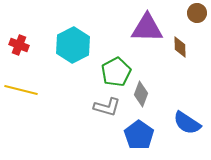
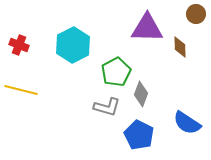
brown circle: moved 1 px left, 1 px down
blue pentagon: rotated 8 degrees counterclockwise
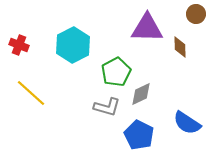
yellow line: moved 10 px right, 3 px down; rotated 28 degrees clockwise
gray diamond: rotated 45 degrees clockwise
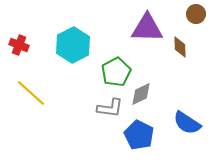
gray L-shape: moved 3 px right, 1 px down; rotated 8 degrees counterclockwise
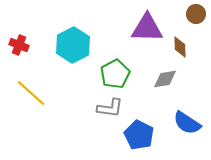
green pentagon: moved 1 px left, 2 px down
gray diamond: moved 24 px right, 15 px up; rotated 15 degrees clockwise
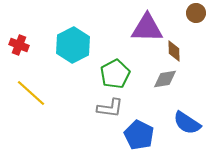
brown circle: moved 1 px up
brown diamond: moved 6 px left, 4 px down
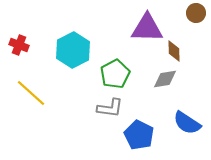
cyan hexagon: moved 5 px down
